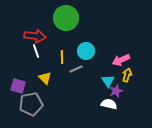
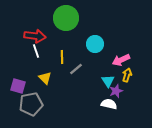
cyan circle: moved 9 px right, 7 px up
gray line: rotated 16 degrees counterclockwise
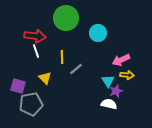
cyan circle: moved 3 px right, 11 px up
yellow arrow: rotated 80 degrees clockwise
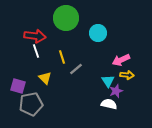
yellow line: rotated 16 degrees counterclockwise
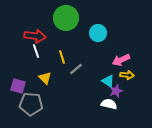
cyan triangle: rotated 24 degrees counterclockwise
gray pentagon: rotated 15 degrees clockwise
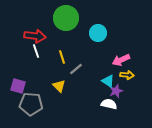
yellow triangle: moved 14 px right, 8 px down
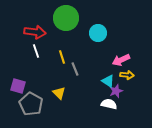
red arrow: moved 4 px up
gray line: moved 1 px left; rotated 72 degrees counterclockwise
yellow triangle: moved 7 px down
gray pentagon: rotated 25 degrees clockwise
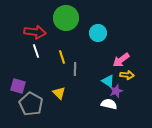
pink arrow: rotated 12 degrees counterclockwise
gray line: rotated 24 degrees clockwise
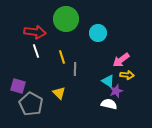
green circle: moved 1 px down
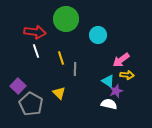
cyan circle: moved 2 px down
yellow line: moved 1 px left, 1 px down
purple square: rotated 28 degrees clockwise
